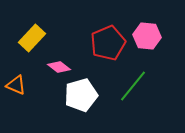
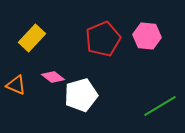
red pentagon: moved 5 px left, 4 px up
pink diamond: moved 6 px left, 10 px down
green line: moved 27 px right, 20 px down; rotated 20 degrees clockwise
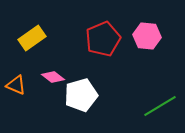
yellow rectangle: rotated 12 degrees clockwise
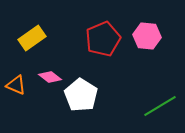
pink diamond: moved 3 px left
white pentagon: rotated 24 degrees counterclockwise
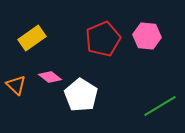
orange triangle: rotated 20 degrees clockwise
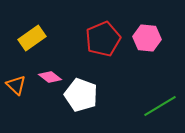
pink hexagon: moved 2 px down
white pentagon: rotated 12 degrees counterclockwise
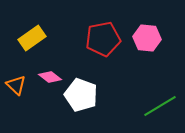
red pentagon: rotated 12 degrees clockwise
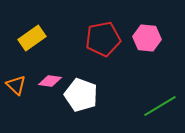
pink diamond: moved 4 px down; rotated 30 degrees counterclockwise
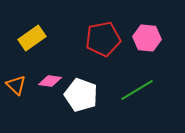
green line: moved 23 px left, 16 px up
